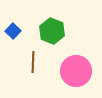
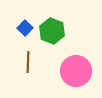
blue square: moved 12 px right, 3 px up
brown line: moved 5 px left
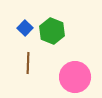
brown line: moved 1 px down
pink circle: moved 1 px left, 6 px down
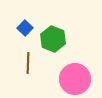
green hexagon: moved 1 px right, 8 px down
pink circle: moved 2 px down
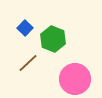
brown line: rotated 45 degrees clockwise
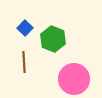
brown line: moved 4 px left, 1 px up; rotated 50 degrees counterclockwise
pink circle: moved 1 px left
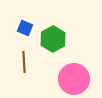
blue square: rotated 21 degrees counterclockwise
green hexagon: rotated 10 degrees clockwise
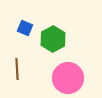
brown line: moved 7 px left, 7 px down
pink circle: moved 6 px left, 1 px up
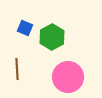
green hexagon: moved 1 px left, 2 px up
pink circle: moved 1 px up
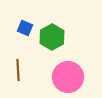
brown line: moved 1 px right, 1 px down
